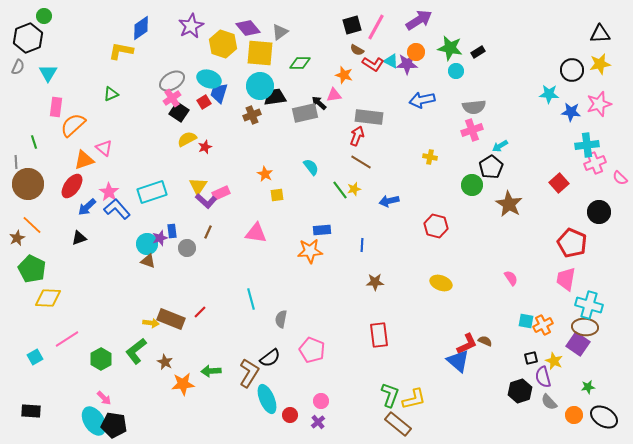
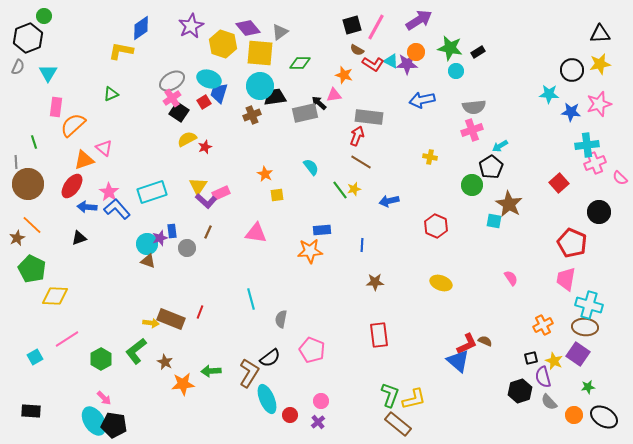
blue arrow at (87, 207): rotated 48 degrees clockwise
red hexagon at (436, 226): rotated 10 degrees clockwise
yellow diamond at (48, 298): moved 7 px right, 2 px up
red line at (200, 312): rotated 24 degrees counterclockwise
cyan square at (526, 321): moved 32 px left, 100 px up
purple square at (578, 344): moved 10 px down
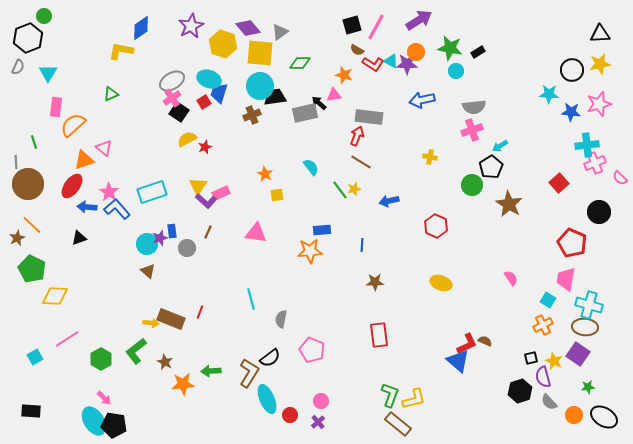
cyan square at (494, 221): moved 54 px right, 79 px down; rotated 21 degrees clockwise
brown triangle at (148, 261): moved 10 px down; rotated 21 degrees clockwise
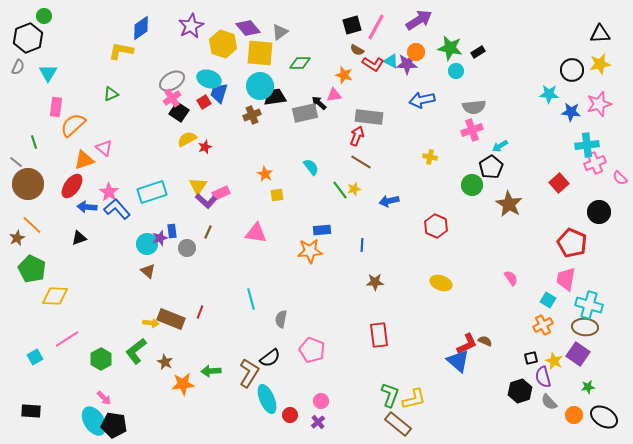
gray line at (16, 162): rotated 48 degrees counterclockwise
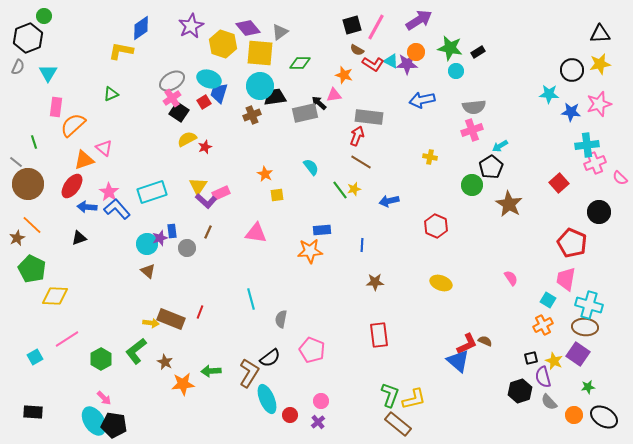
black rectangle at (31, 411): moved 2 px right, 1 px down
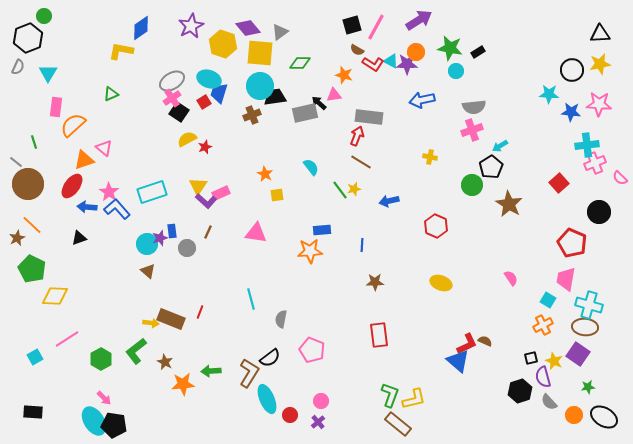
pink star at (599, 104): rotated 20 degrees clockwise
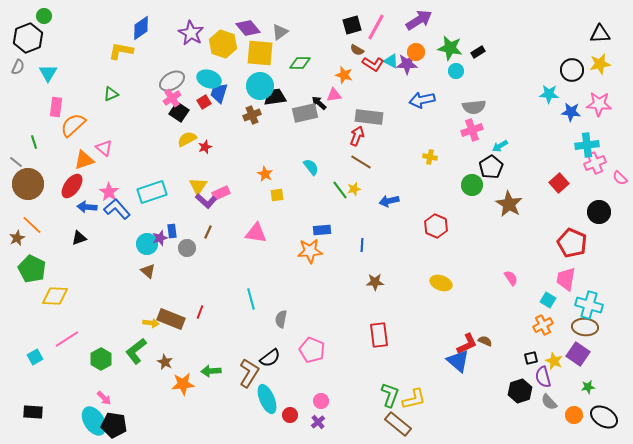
purple star at (191, 26): moved 7 px down; rotated 15 degrees counterclockwise
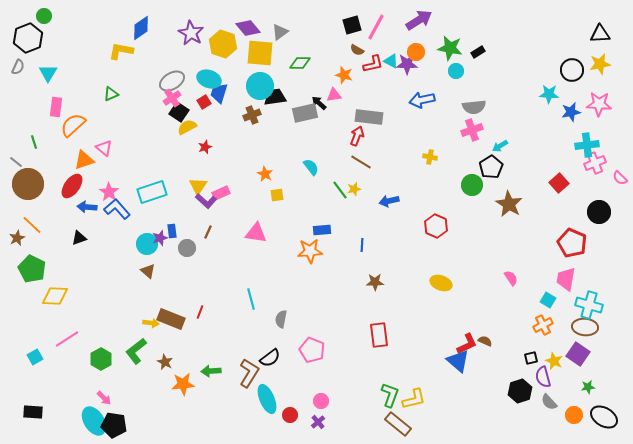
red L-shape at (373, 64): rotated 45 degrees counterclockwise
blue star at (571, 112): rotated 18 degrees counterclockwise
yellow semicircle at (187, 139): moved 12 px up
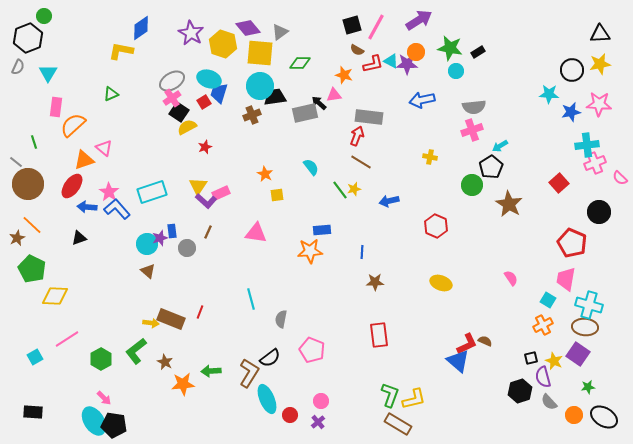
blue line at (362, 245): moved 7 px down
brown rectangle at (398, 424): rotated 8 degrees counterclockwise
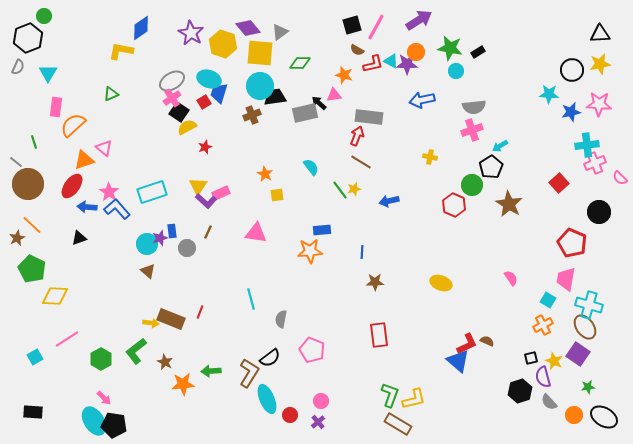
red hexagon at (436, 226): moved 18 px right, 21 px up
brown ellipse at (585, 327): rotated 50 degrees clockwise
brown semicircle at (485, 341): moved 2 px right
